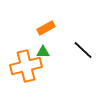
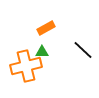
green triangle: moved 1 px left
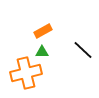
orange rectangle: moved 3 px left, 3 px down
orange cross: moved 7 px down
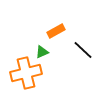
orange rectangle: moved 13 px right
green triangle: rotated 24 degrees counterclockwise
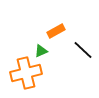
green triangle: moved 1 px left, 1 px up
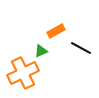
black line: moved 2 px left, 2 px up; rotated 15 degrees counterclockwise
orange cross: moved 3 px left; rotated 12 degrees counterclockwise
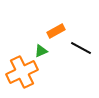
orange cross: moved 1 px left, 1 px up
